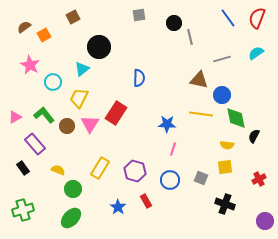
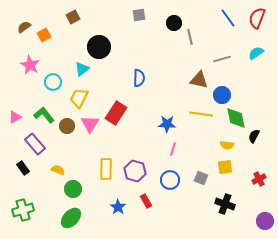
yellow rectangle at (100, 168): moved 6 px right, 1 px down; rotated 30 degrees counterclockwise
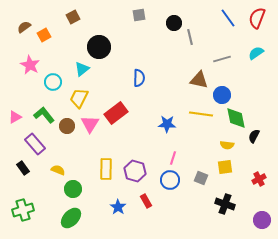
red rectangle at (116, 113): rotated 20 degrees clockwise
pink line at (173, 149): moved 9 px down
purple circle at (265, 221): moved 3 px left, 1 px up
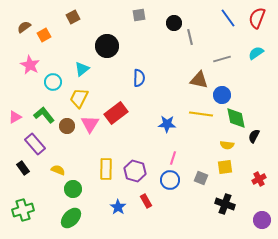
black circle at (99, 47): moved 8 px right, 1 px up
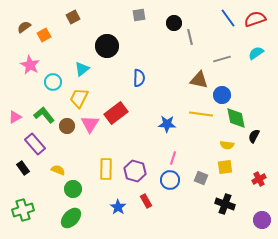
red semicircle at (257, 18): moved 2 px left, 1 px down; rotated 50 degrees clockwise
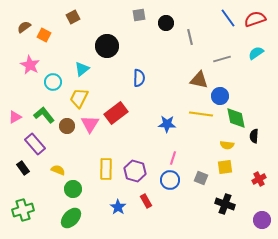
black circle at (174, 23): moved 8 px left
orange square at (44, 35): rotated 32 degrees counterclockwise
blue circle at (222, 95): moved 2 px left, 1 px down
black semicircle at (254, 136): rotated 24 degrees counterclockwise
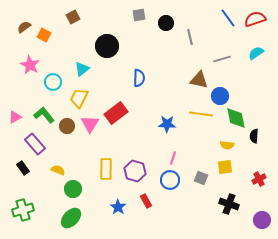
black cross at (225, 204): moved 4 px right
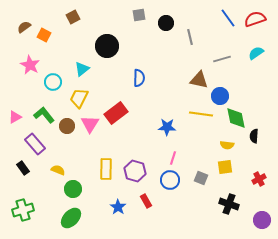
blue star at (167, 124): moved 3 px down
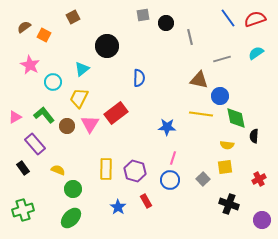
gray square at (139, 15): moved 4 px right
gray square at (201, 178): moved 2 px right, 1 px down; rotated 24 degrees clockwise
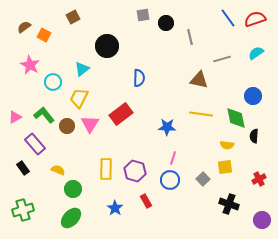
blue circle at (220, 96): moved 33 px right
red rectangle at (116, 113): moved 5 px right, 1 px down
blue star at (118, 207): moved 3 px left, 1 px down
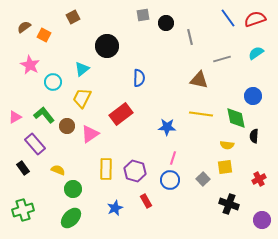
yellow trapezoid at (79, 98): moved 3 px right
pink triangle at (90, 124): moved 10 px down; rotated 24 degrees clockwise
blue star at (115, 208): rotated 14 degrees clockwise
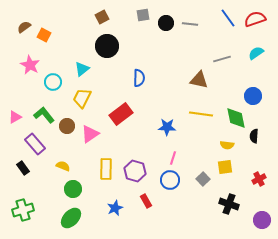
brown square at (73, 17): moved 29 px right
gray line at (190, 37): moved 13 px up; rotated 70 degrees counterclockwise
yellow semicircle at (58, 170): moved 5 px right, 4 px up
